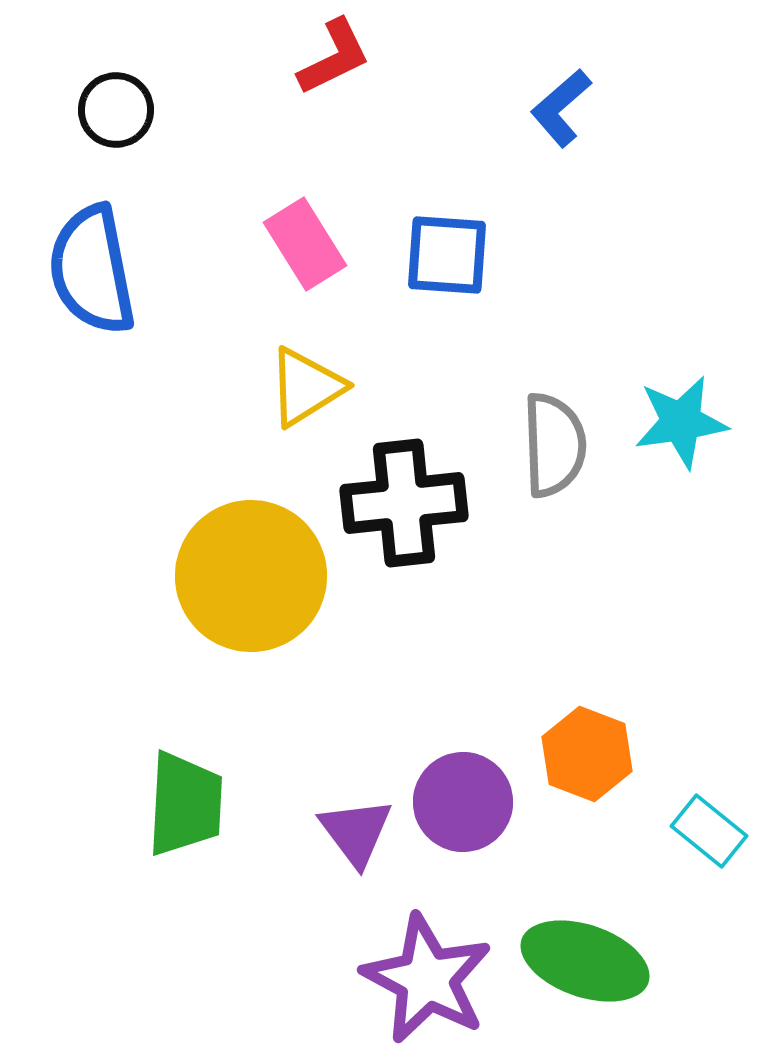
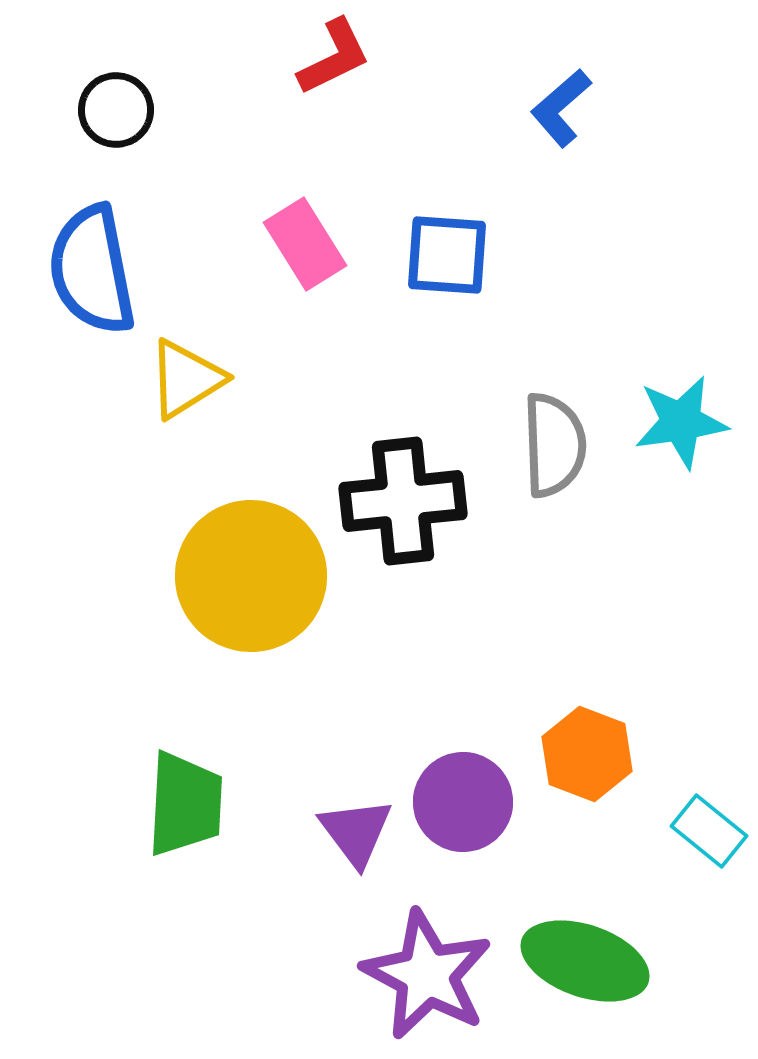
yellow triangle: moved 120 px left, 8 px up
black cross: moved 1 px left, 2 px up
purple star: moved 4 px up
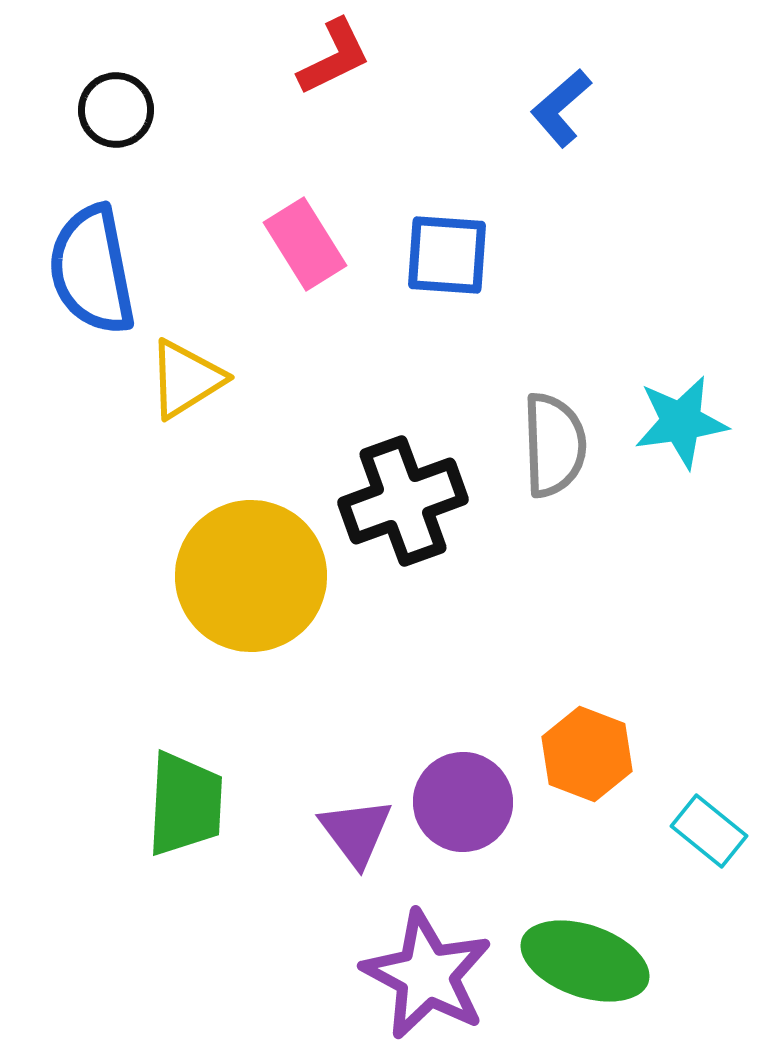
black cross: rotated 14 degrees counterclockwise
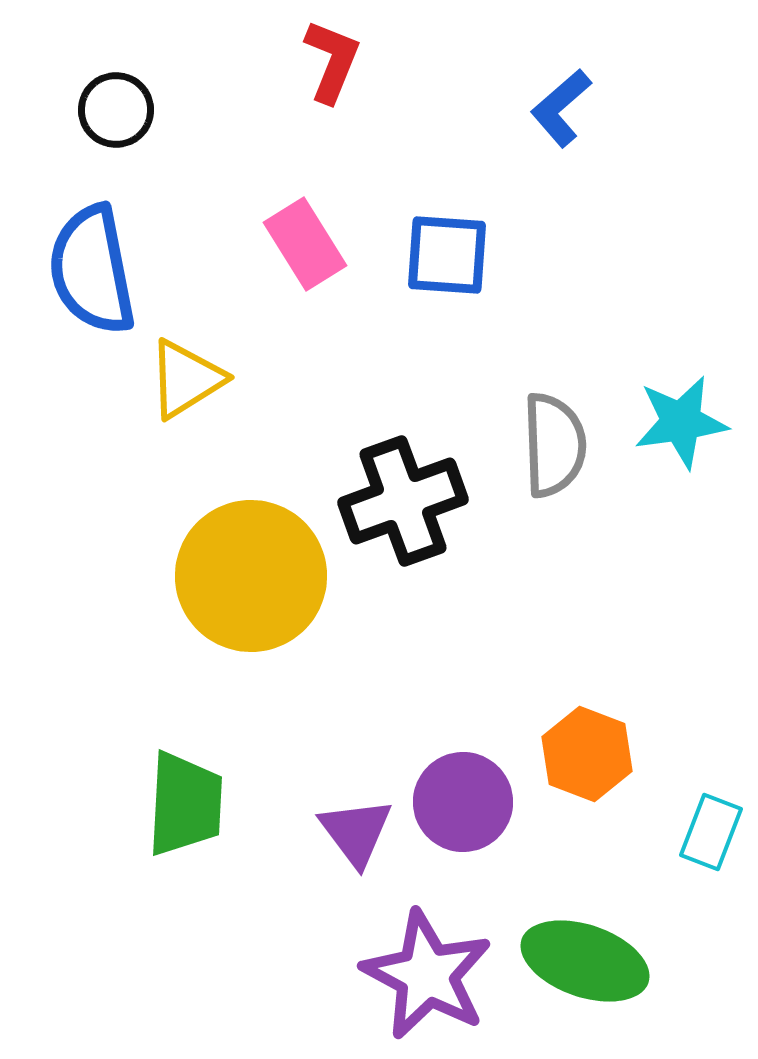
red L-shape: moved 2 px left, 4 px down; rotated 42 degrees counterclockwise
cyan rectangle: moved 2 px right, 1 px down; rotated 72 degrees clockwise
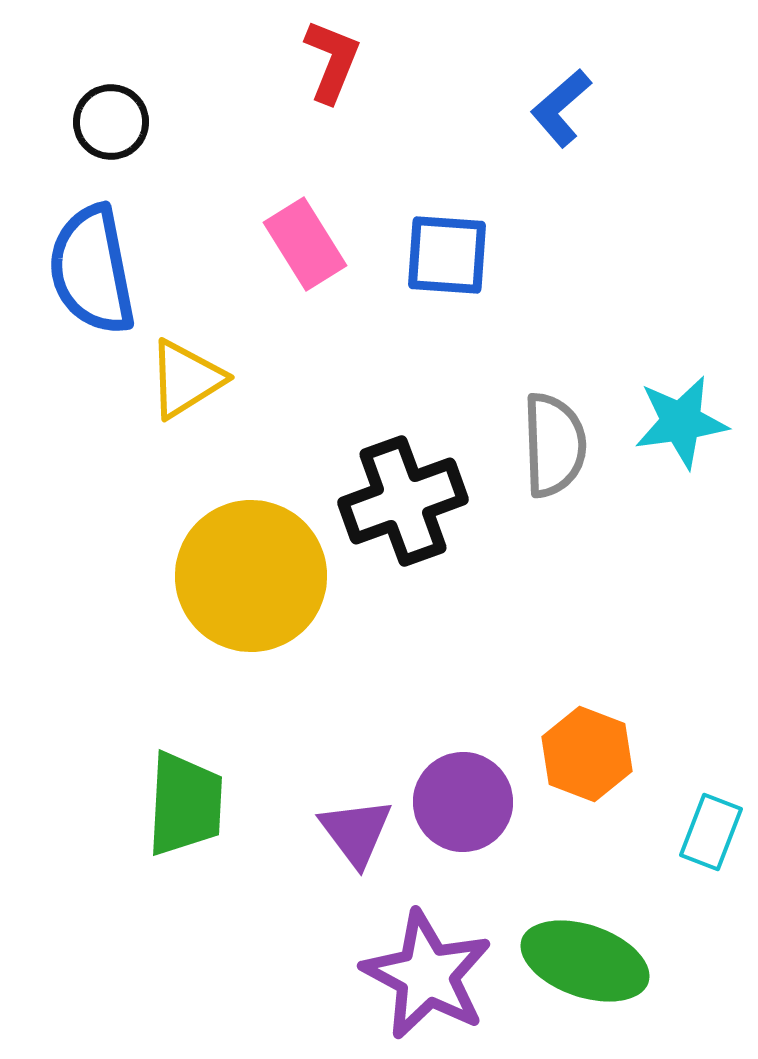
black circle: moved 5 px left, 12 px down
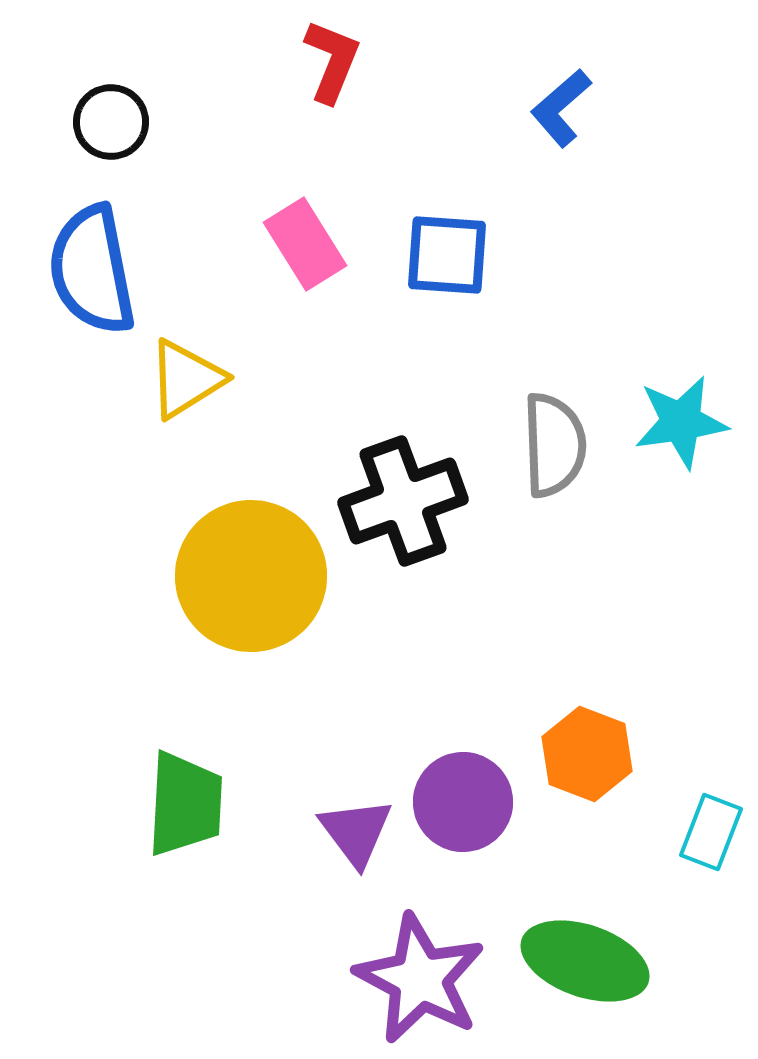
purple star: moved 7 px left, 4 px down
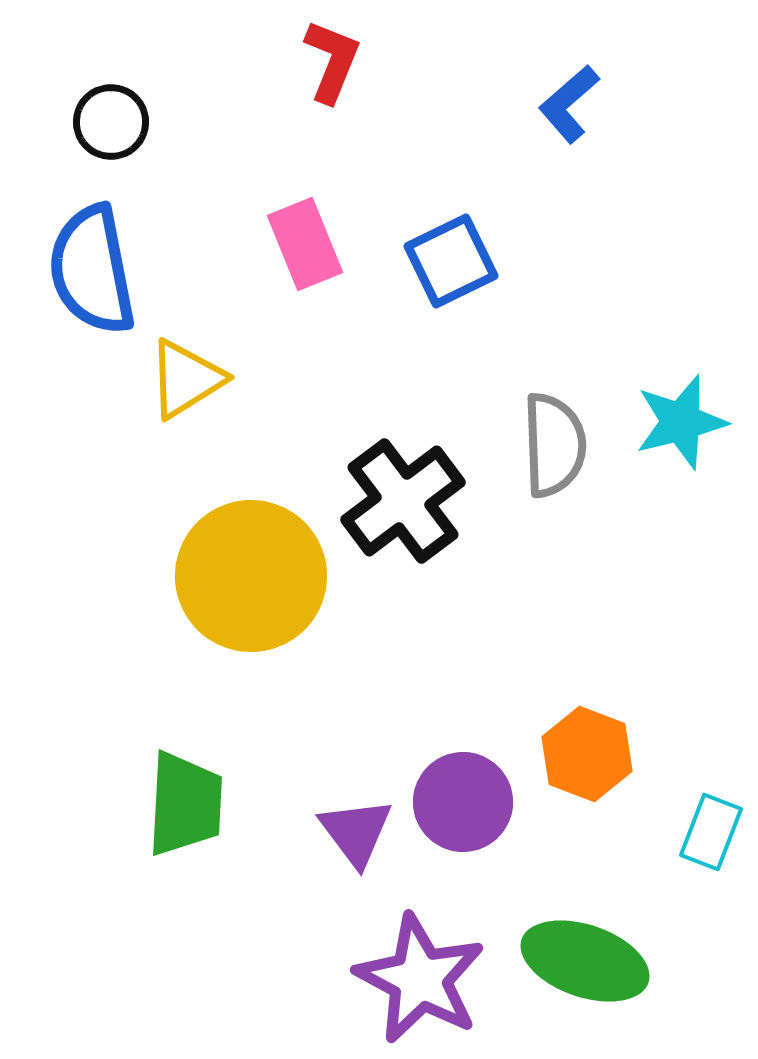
blue L-shape: moved 8 px right, 4 px up
pink rectangle: rotated 10 degrees clockwise
blue square: moved 4 px right, 6 px down; rotated 30 degrees counterclockwise
cyan star: rotated 6 degrees counterclockwise
black cross: rotated 17 degrees counterclockwise
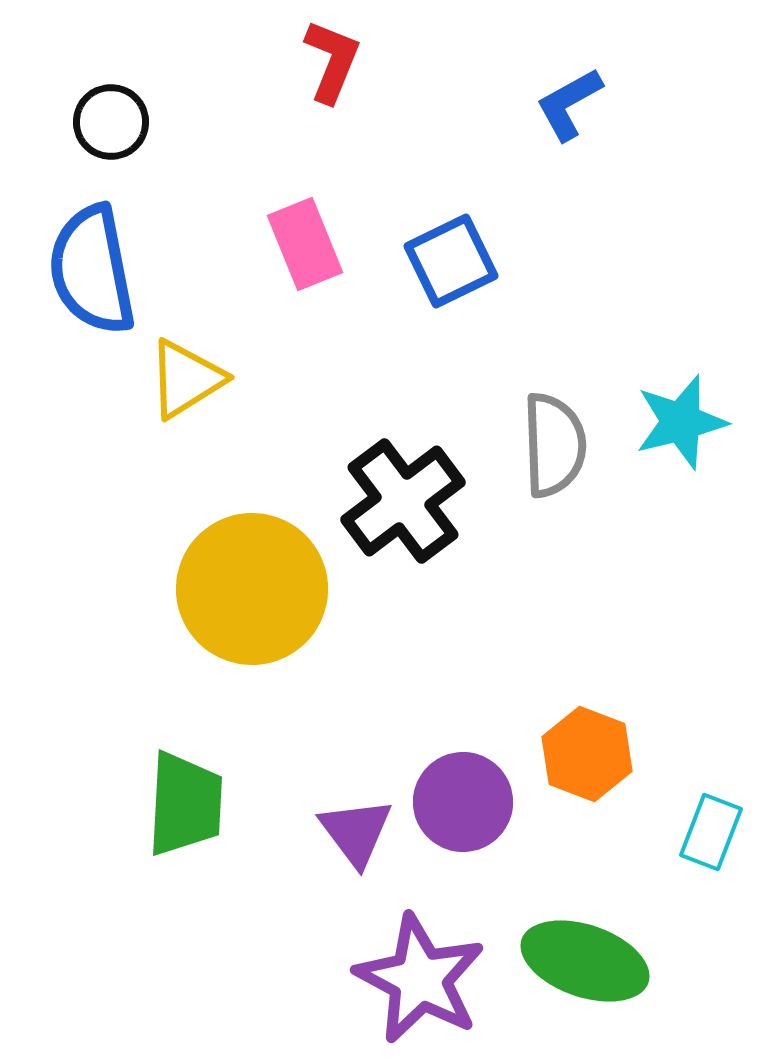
blue L-shape: rotated 12 degrees clockwise
yellow circle: moved 1 px right, 13 px down
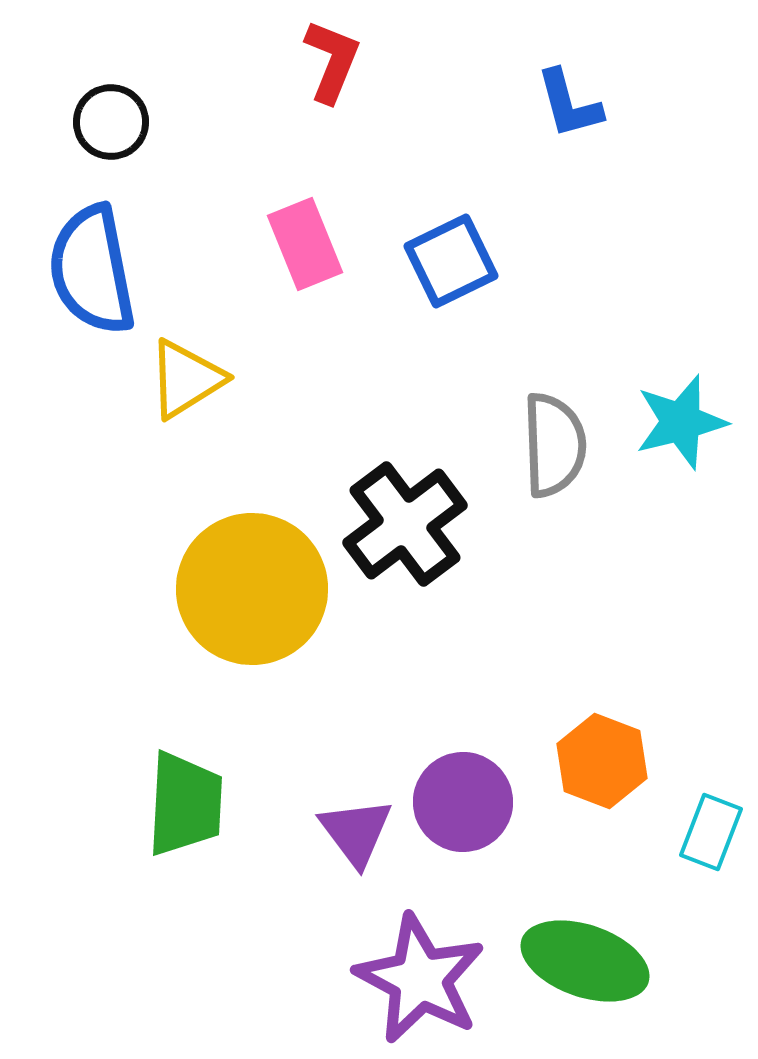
blue L-shape: rotated 76 degrees counterclockwise
black cross: moved 2 px right, 23 px down
orange hexagon: moved 15 px right, 7 px down
